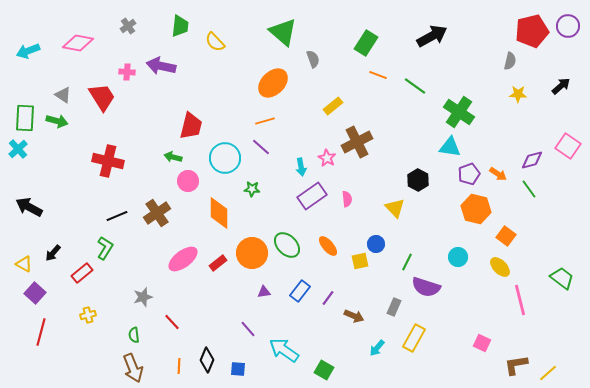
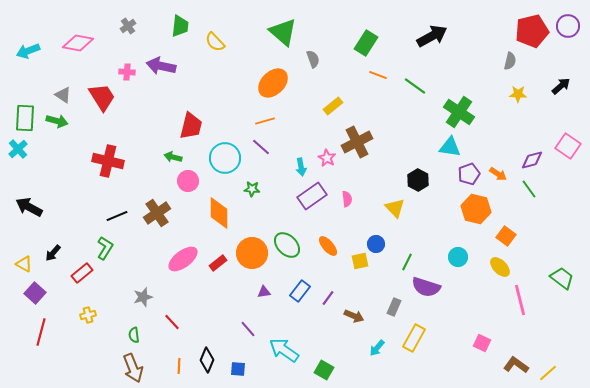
brown L-shape at (516, 365): rotated 45 degrees clockwise
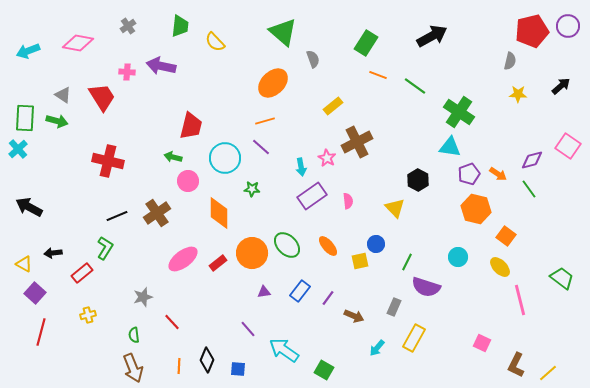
pink semicircle at (347, 199): moved 1 px right, 2 px down
black arrow at (53, 253): rotated 42 degrees clockwise
brown L-shape at (516, 365): rotated 100 degrees counterclockwise
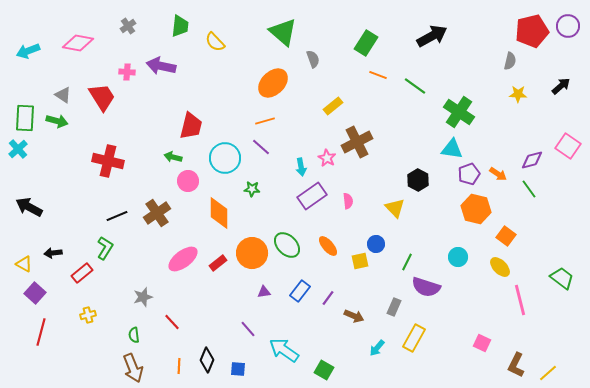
cyan triangle at (450, 147): moved 2 px right, 2 px down
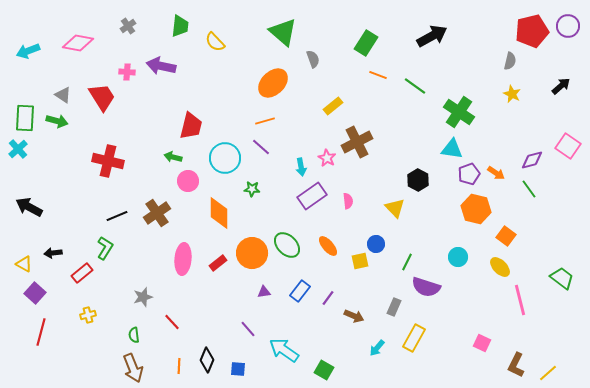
yellow star at (518, 94): moved 6 px left; rotated 24 degrees clockwise
orange arrow at (498, 174): moved 2 px left, 1 px up
pink ellipse at (183, 259): rotated 48 degrees counterclockwise
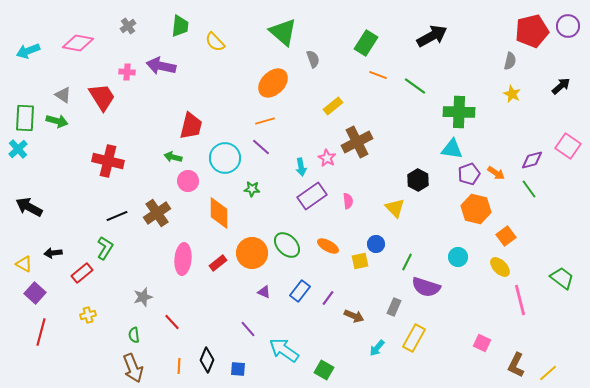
green cross at (459, 112): rotated 32 degrees counterclockwise
orange square at (506, 236): rotated 18 degrees clockwise
orange ellipse at (328, 246): rotated 20 degrees counterclockwise
purple triangle at (264, 292): rotated 32 degrees clockwise
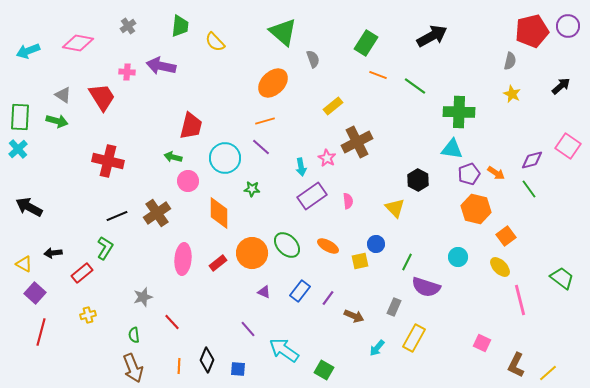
green rectangle at (25, 118): moved 5 px left, 1 px up
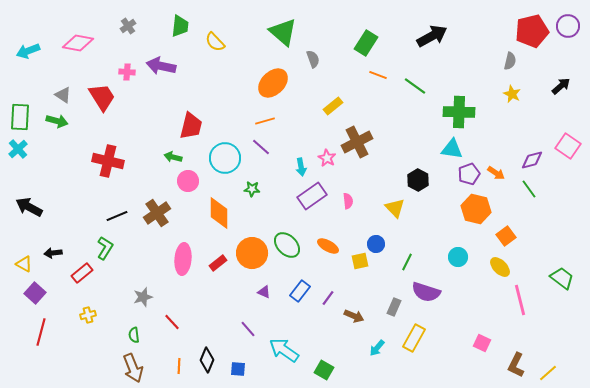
purple semicircle at (426, 287): moved 5 px down
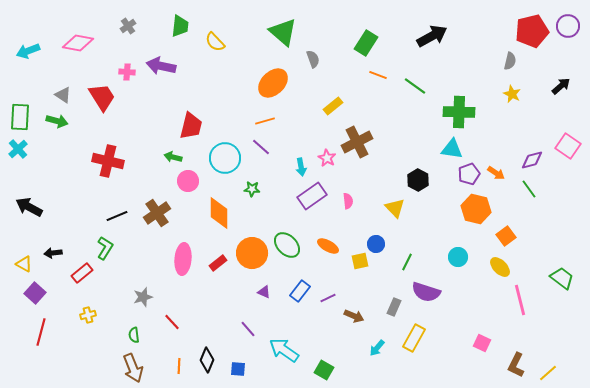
purple line at (328, 298): rotated 28 degrees clockwise
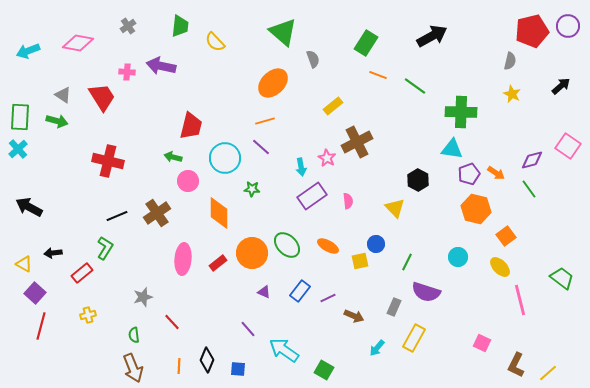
green cross at (459, 112): moved 2 px right
red line at (41, 332): moved 6 px up
